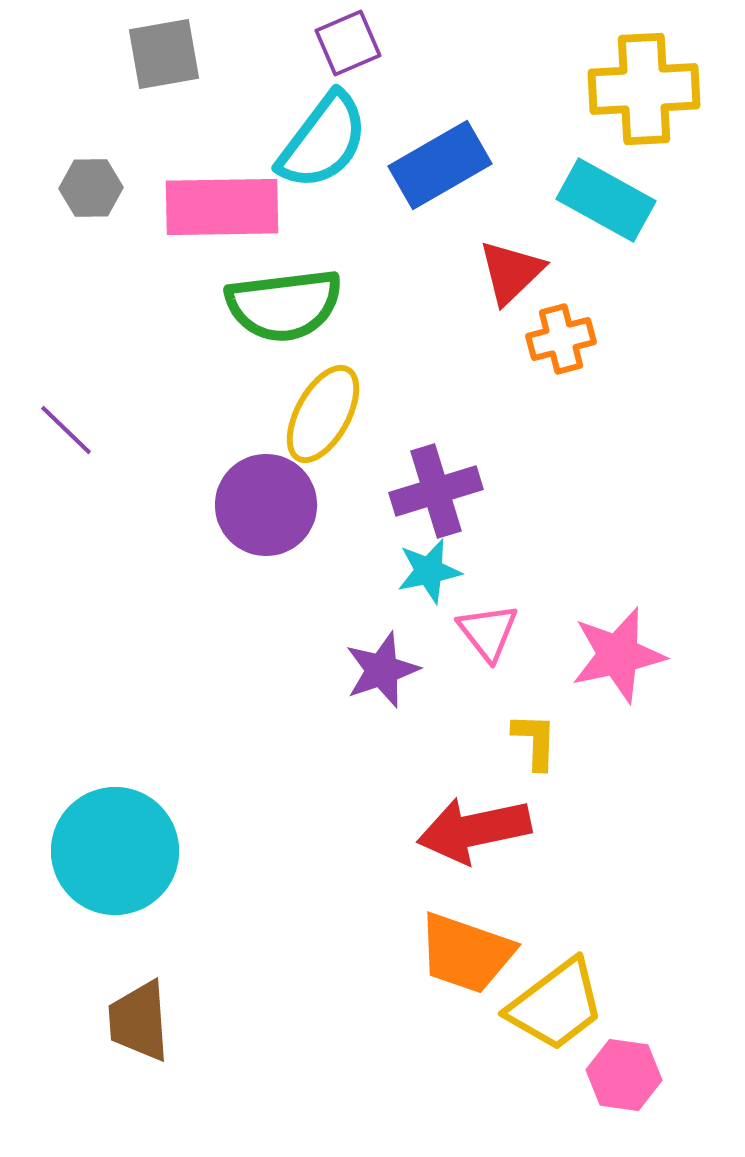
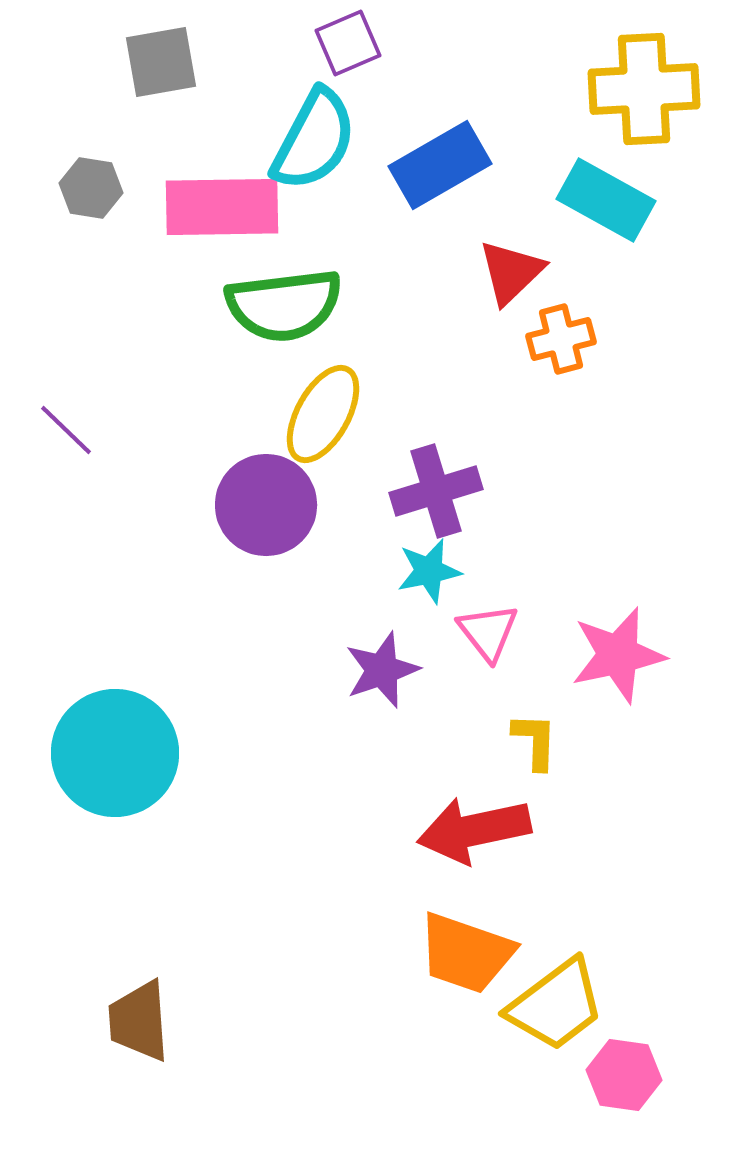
gray square: moved 3 px left, 8 px down
cyan semicircle: moved 9 px left, 1 px up; rotated 9 degrees counterclockwise
gray hexagon: rotated 10 degrees clockwise
cyan circle: moved 98 px up
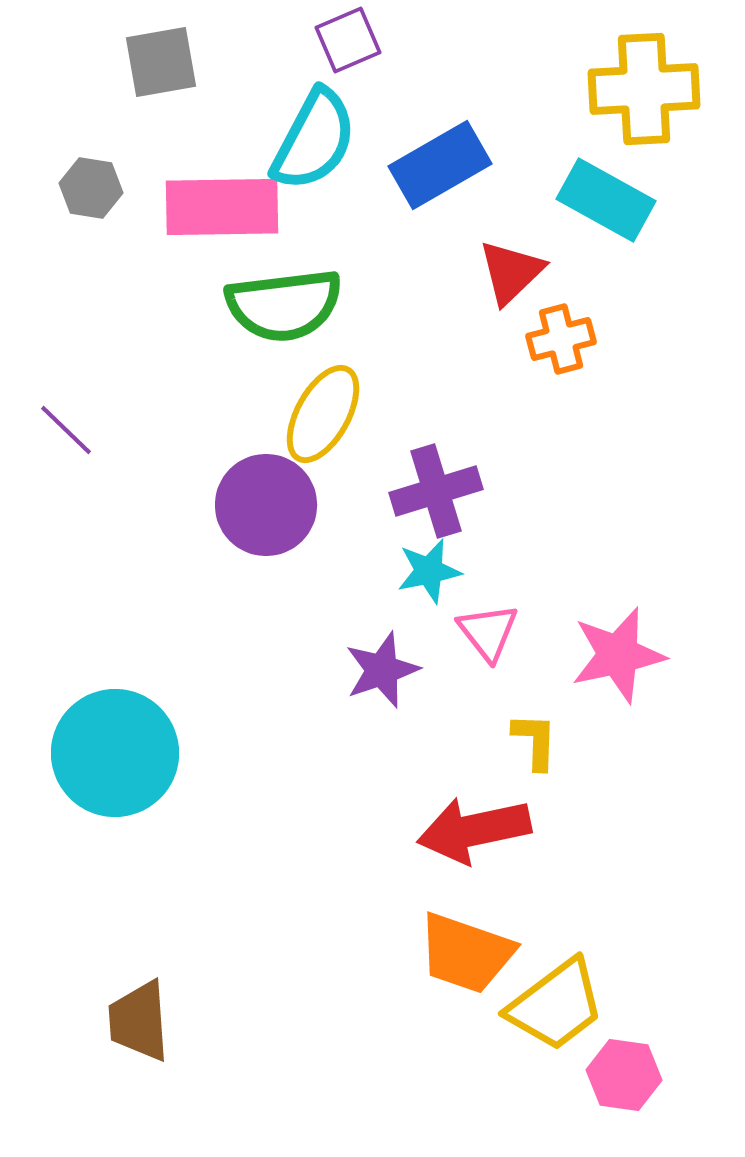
purple square: moved 3 px up
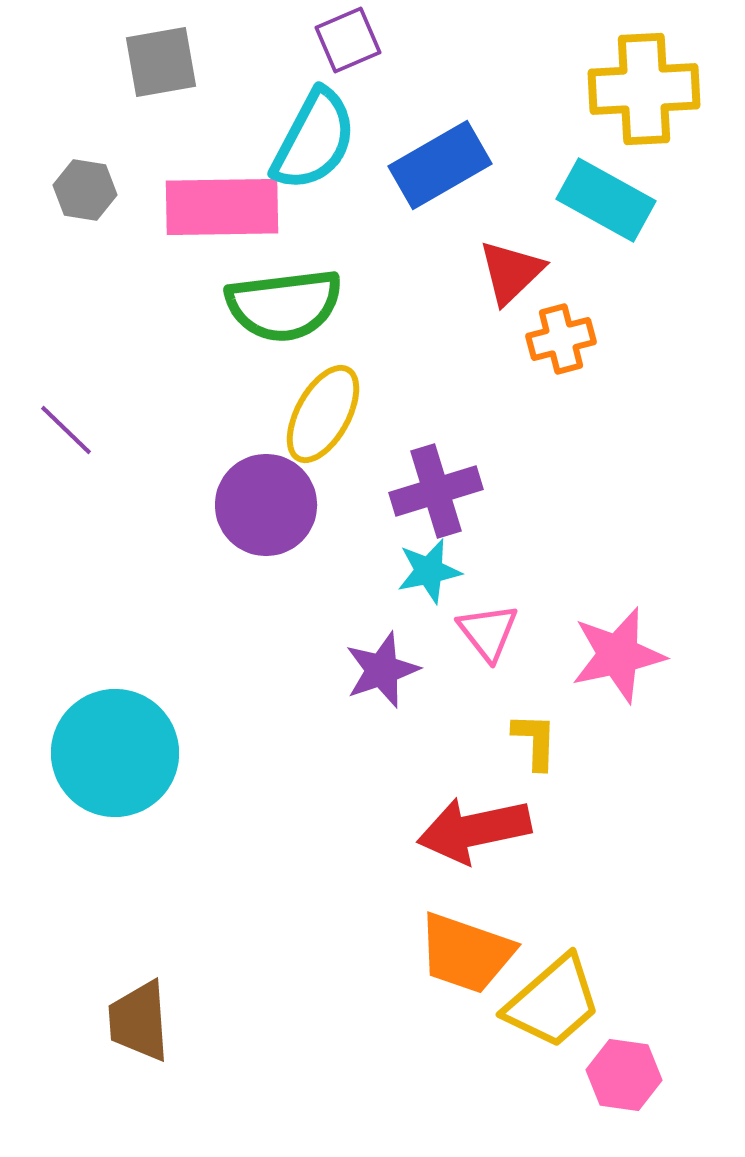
gray hexagon: moved 6 px left, 2 px down
yellow trapezoid: moved 3 px left, 3 px up; rotated 4 degrees counterclockwise
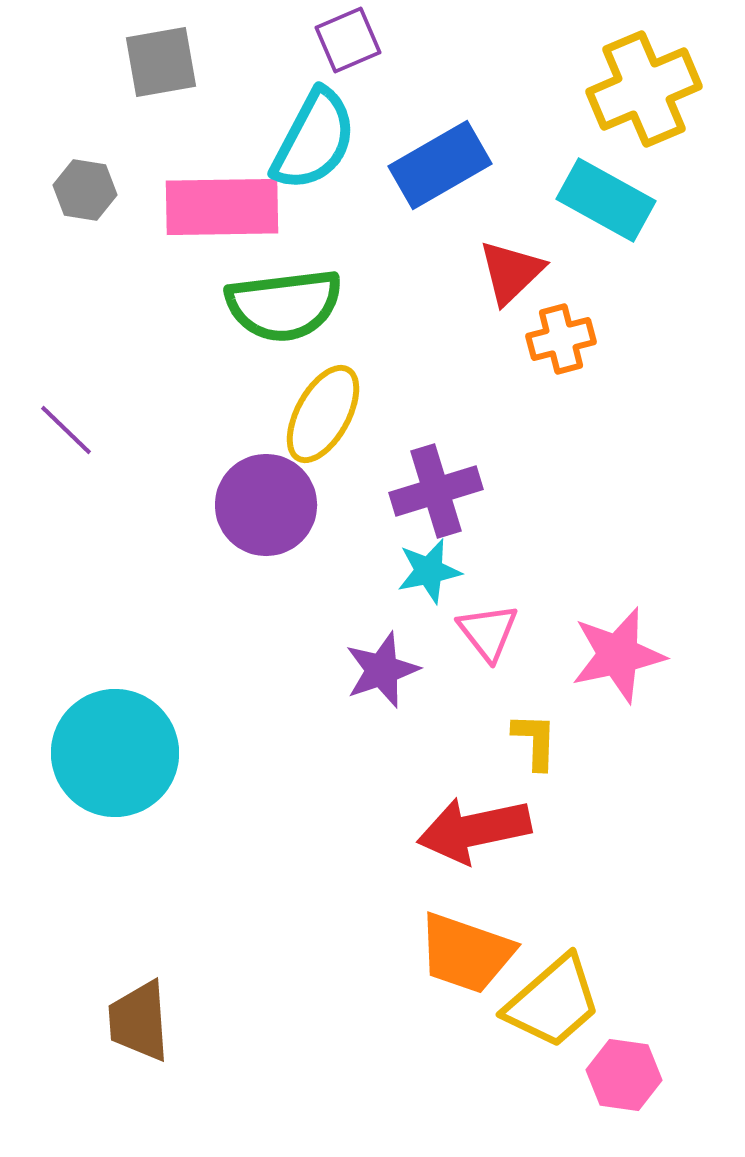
yellow cross: rotated 20 degrees counterclockwise
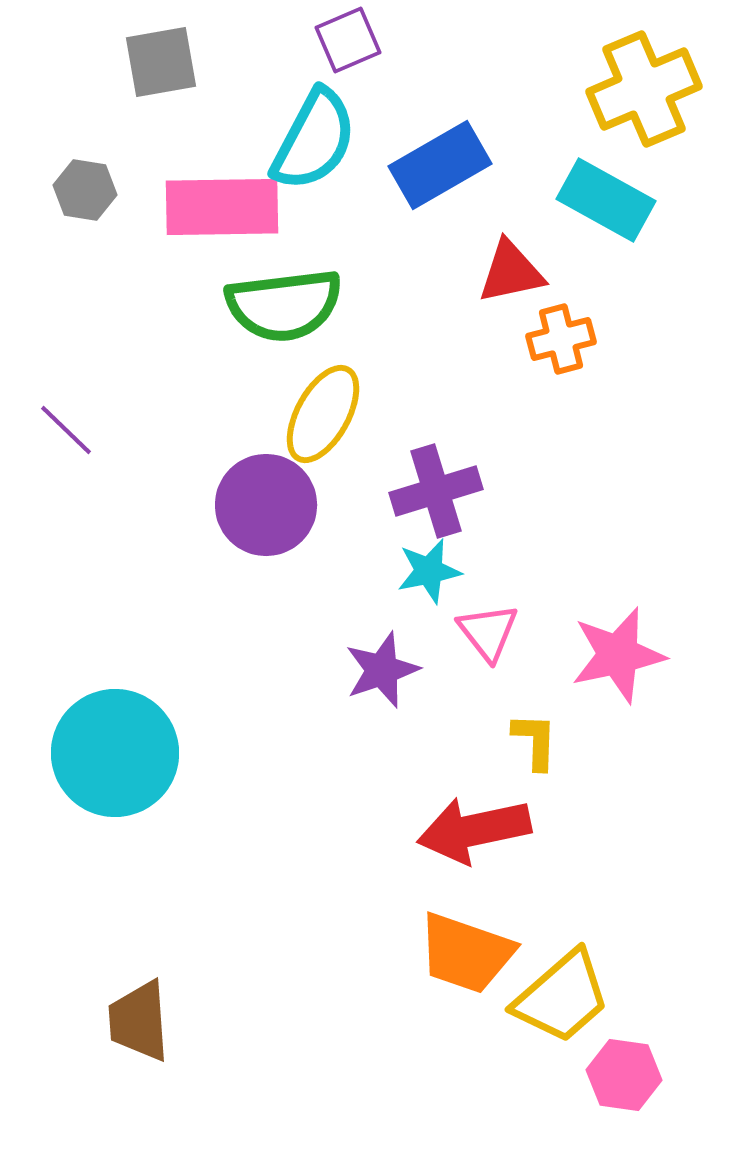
red triangle: rotated 32 degrees clockwise
yellow trapezoid: moved 9 px right, 5 px up
